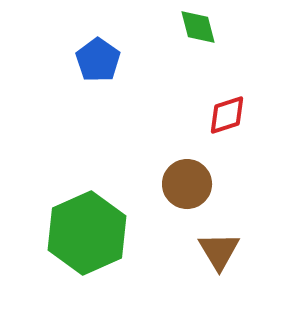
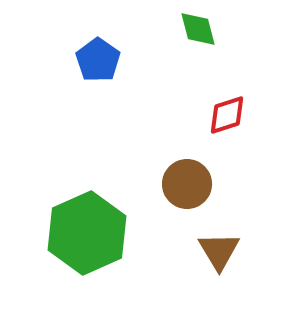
green diamond: moved 2 px down
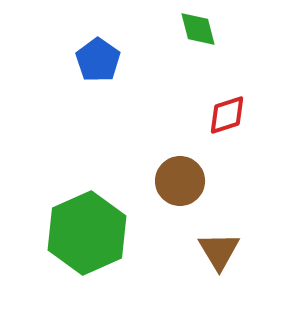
brown circle: moved 7 px left, 3 px up
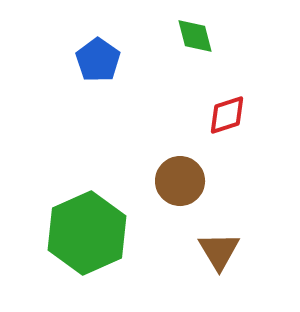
green diamond: moved 3 px left, 7 px down
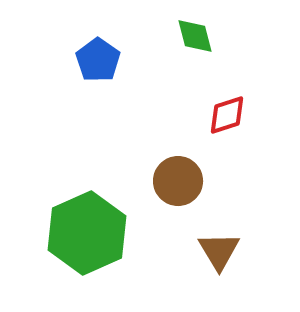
brown circle: moved 2 px left
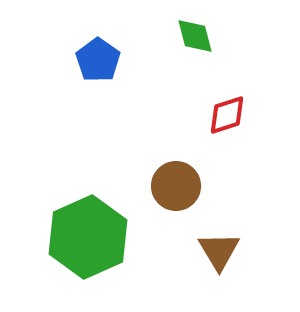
brown circle: moved 2 px left, 5 px down
green hexagon: moved 1 px right, 4 px down
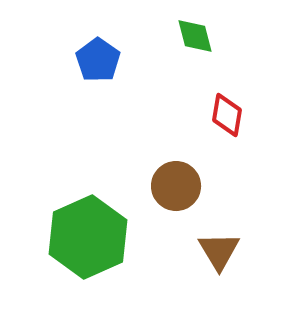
red diamond: rotated 63 degrees counterclockwise
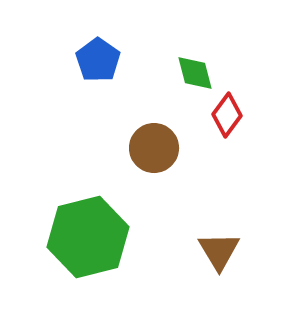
green diamond: moved 37 px down
red diamond: rotated 27 degrees clockwise
brown circle: moved 22 px left, 38 px up
green hexagon: rotated 10 degrees clockwise
